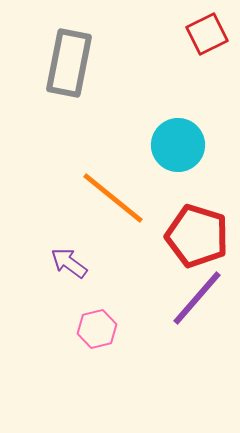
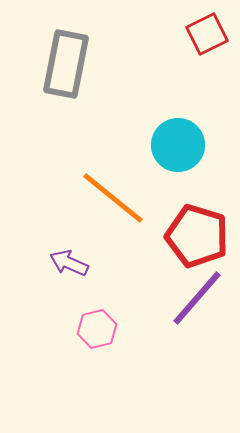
gray rectangle: moved 3 px left, 1 px down
purple arrow: rotated 12 degrees counterclockwise
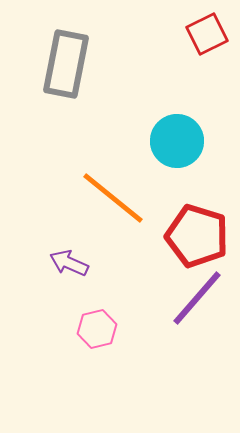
cyan circle: moved 1 px left, 4 px up
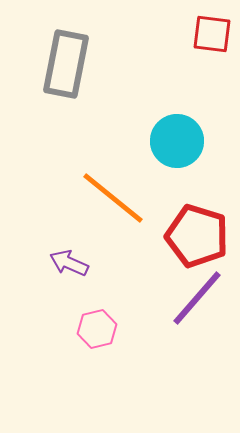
red square: moved 5 px right; rotated 33 degrees clockwise
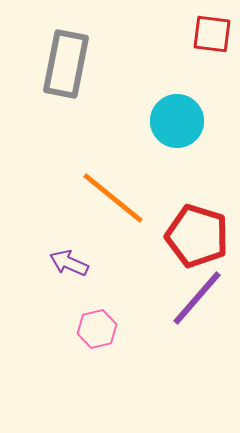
cyan circle: moved 20 px up
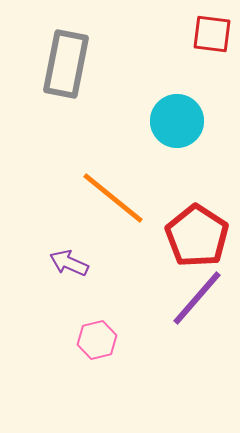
red pentagon: rotated 16 degrees clockwise
pink hexagon: moved 11 px down
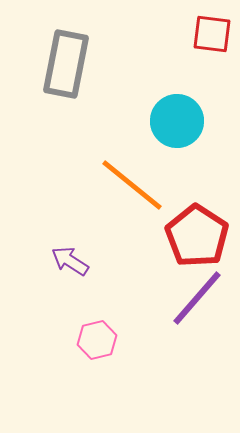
orange line: moved 19 px right, 13 px up
purple arrow: moved 1 px right, 2 px up; rotated 9 degrees clockwise
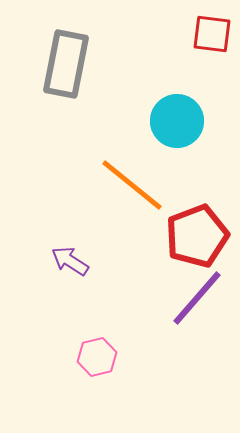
red pentagon: rotated 18 degrees clockwise
pink hexagon: moved 17 px down
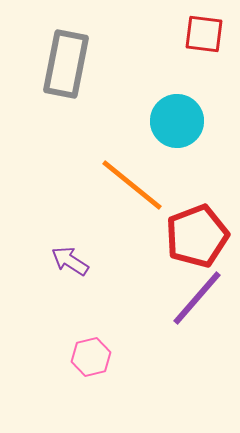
red square: moved 8 px left
pink hexagon: moved 6 px left
